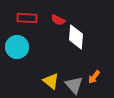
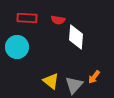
red semicircle: rotated 16 degrees counterclockwise
gray triangle: rotated 24 degrees clockwise
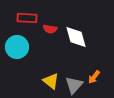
red semicircle: moved 8 px left, 9 px down
white diamond: rotated 20 degrees counterclockwise
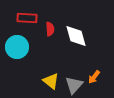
red semicircle: rotated 104 degrees counterclockwise
white diamond: moved 1 px up
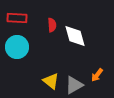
red rectangle: moved 10 px left
red semicircle: moved 2 px right, 4 px up
white diamond: moved 1 px left
orange arrow: moved 3 px right, 2 px up
gray triangle: rotated 18 degrees clockwise
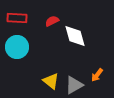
red semicircle: moved 4 px up; rotated 112 degrees counterclockwise
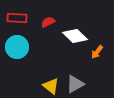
red semicircle: moved 4 px left, 1 px down
white diamond: rotated 30 degrees counterclockwise
orange arrow: moved 23 px up
yellow triangle: moved 5 px down
gray triangle: moved 1 px right, 1 px up
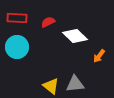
orange arrow: moved 2 px right, 4 px down
gray triangle: rotated 24 degrees clockwise
